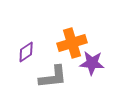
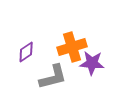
orange cross: moved 4 px down
gray L-shape: rotated 8 degrees counterclockwise
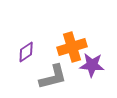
purple star: moved 2 px down
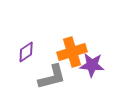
orange cross: moved 5 px down
gray L-shape: moved 1 px left
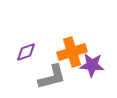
purple diamond: rotated 15 degrees clockwise
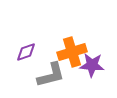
gray L-shape: moved 1 px left, 2 px up
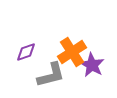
orange cross: rotated 16 degrees counterclockwise
purple star: rotated 25 degrees clockwise
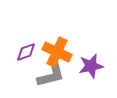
orange cross: moved 15 px left; rotated 32 degrees counterclockwise
purple star: moved 1 px left, 1 px down; rotated 30 degrees clockwise
